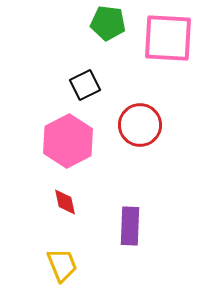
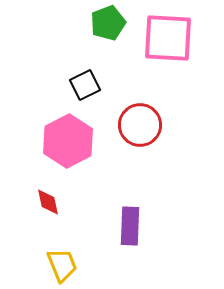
green pentagon: rotated 28 degrees counterclockwise
red diamond: moved 17 px left
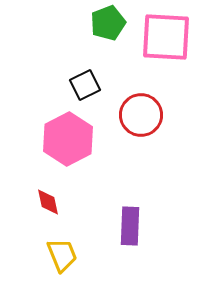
pink square: moved 2 px left, 1 px up
red circle: moved 1 px right, 10 px up
pink hexagon: moved 2 px up
yellow trapezoid: moved 10 px up
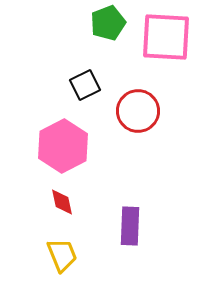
red circle: moved 3 px left, 4 px up
pink hexagon: moved 5 px left, 7 px down
red diamond: moved 14 px right
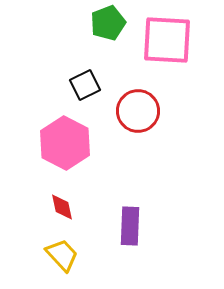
pink square: moved 1 px right, 3 px down
pink hexagon: moved 2 px right, 3 px up; rotated 6 degrees counterclockwise
red diamond: moved 5 px down
yellow trapezoid: rotated 21 degrees counterclockwise
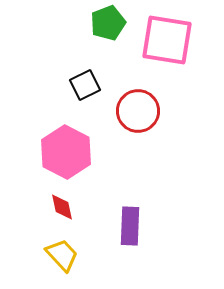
pink square: rotated 6 degrees clockwise
pink hexagon: moved 1 px right, 9 px down
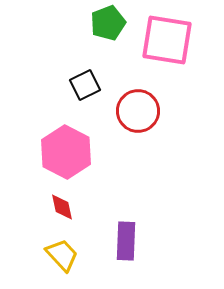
purple rectangle: moved 4 px left, 15 px down
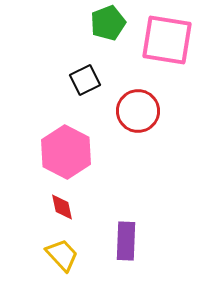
black square: moved 5 px up
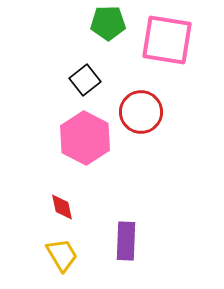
green pentagon: rotated 20 degrees clockwise
black square: rotated 12 degrees counterclockwise
red circle: moved 3 px right, 1 px down
pink hexagon: moved 19 px right, 14 px up
yellow trapezoid: rotated 12 degrees clockwise
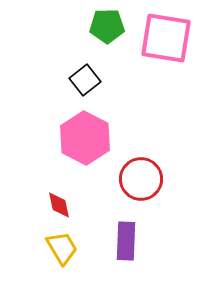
green pentagon: moved 1 px left, 3 px down
pink square: moved 1 px left, 2 px up
red circle: moved 67 px down
red diamond: moved 3 px left, 2 px up
yellow trapezoid: moved 7 px up
